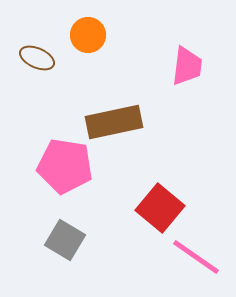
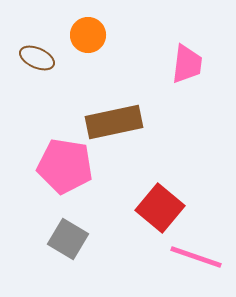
pink trapezoid: moved 2 px up
gray square: moved 3 px right, 1 px up
pink line: rotated 16 degrees counterclockwise
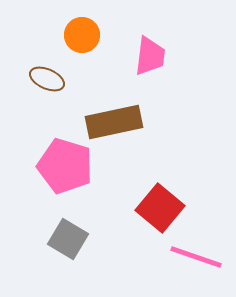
orange circle: moved 6 px left
brown ellipse: moved 10 px right, 21 px down
pink trapezoid: moved 37 px left, 8 px up
pink pentagon: rotated 8 degrees clockwise
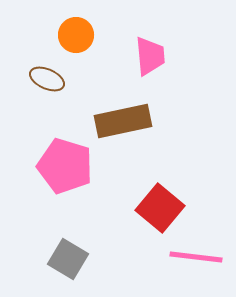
orange circle: moved 6 px left
pink trapezoid: rotated 12 degrees counterclockwise
brown rectangle: moved 9 px right, 1 px up
gray square: moved 20 px down
pink line: rotated 12 degrees counterclockwise
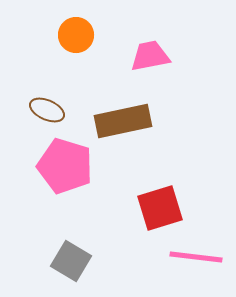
pink trapezoid: rotated 96 degrees counterclockwise
brown ellipse: moved 31 px down
red square: rotated 33 degrees clockwise
gray square: moved 3 px right, 2 px down
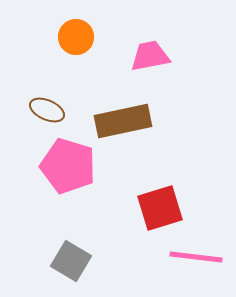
orange circle: moved 2 px down
pink pentagon: moved 3 px right
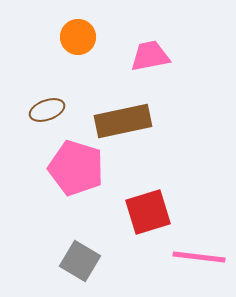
orange circle: moved 2 px right
brown ellipse: rotated 44 degrees counterclockwise
pink pentagon: moved 8 px right, 2 px down
red square: moved 12 px left, 4 px down
pink line: moved 3 px right
gray square: moved 9 px right
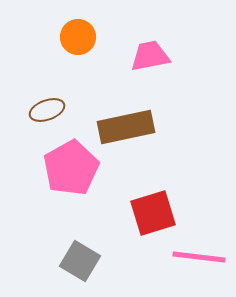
brown rectangle: moved 3 px right, 6 px down
pink pentagon: moved 5 px left; rotated 26 degrees clockwise
red square: moved 5 px right, 1 px down
